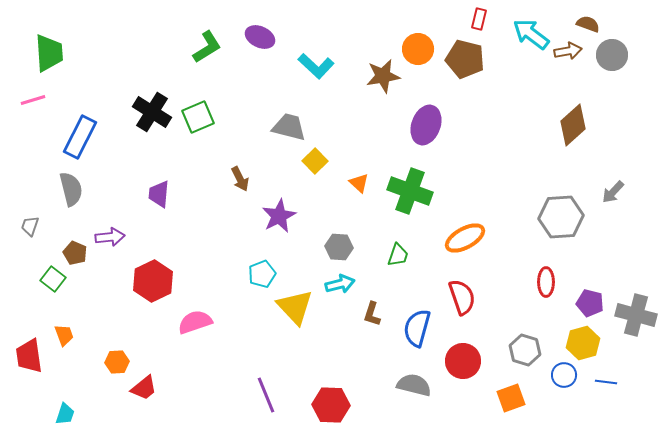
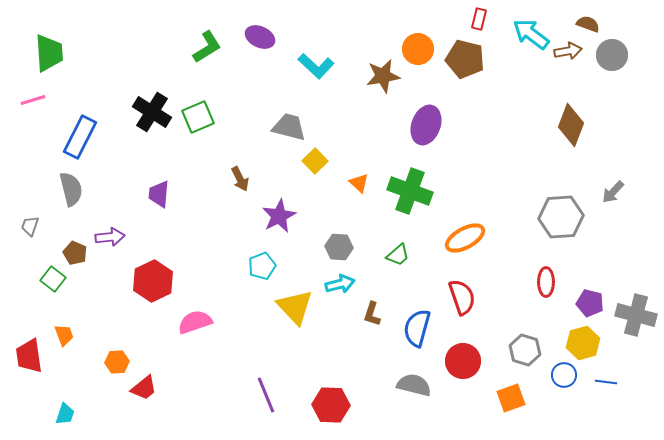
brown diamond at (573, 125): moved 2 px left; rotated 27 degrees counterclockwise
green trapezoid at (398, 255): rotated 30 degrees clockwise
cyan pentagon at (262, 274): moved 8 px up
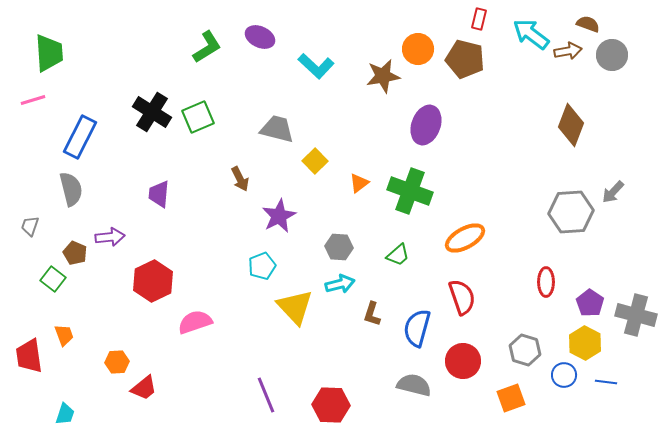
gray trapezoid at (289, 127): moved 12 px left, 2 px down
orange triangle at (359, 183): rotated 40 degrees clockwise
gray hexagon at (561, 217): moved 10 px right, 5 px up
purple pentagon at (590, 303): rotated 20 degrees clockwise
yellow hexagon at (583, 343): moved 2 px right; rotated 16 degrees counterclockwise
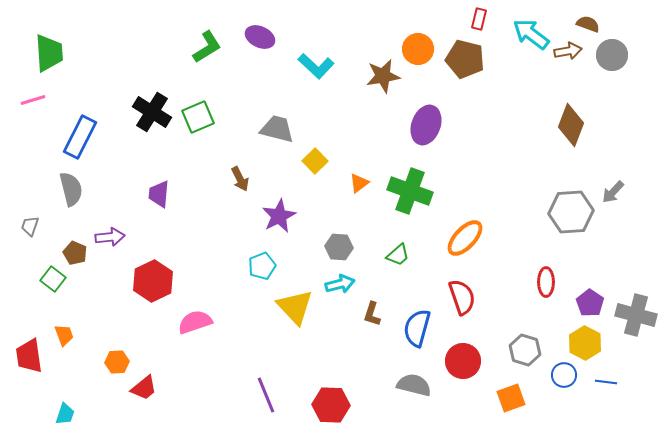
orange ellipse at (465, 238): rotated 18 degrees counterclockwise
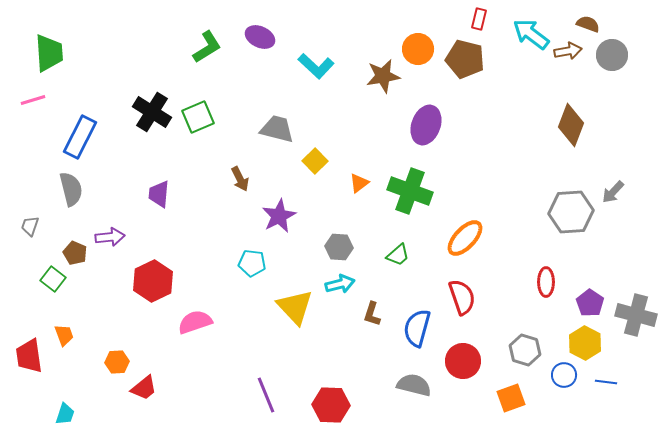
cyan pentagon at (262, 266): moved 10 px left, 3 px up; rotated 28 degrees clockwise
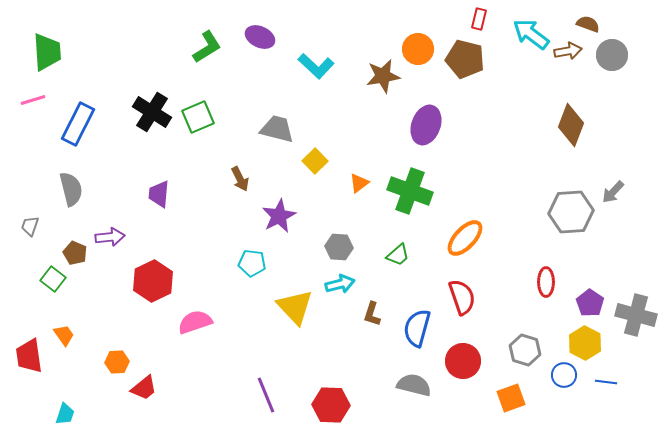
green trapezoid at (49, 53): moved 2 px left, 1 px up
blue rectangle at (80, 137): moved 2 px left, 13 px up
orange trapezoid at (64, 335): rotated 15 degrees counterclockwise
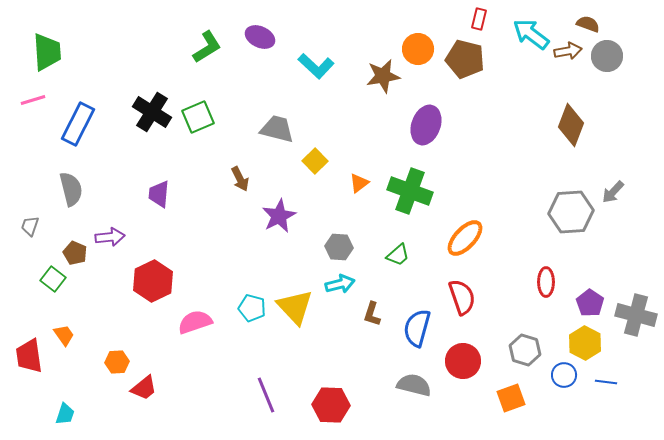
gray circle at (612, 55): moved 5 px left, 1 px down
cyan pentagon at (252, 263): moved 45 px down; rotated 8 degrees clockwise
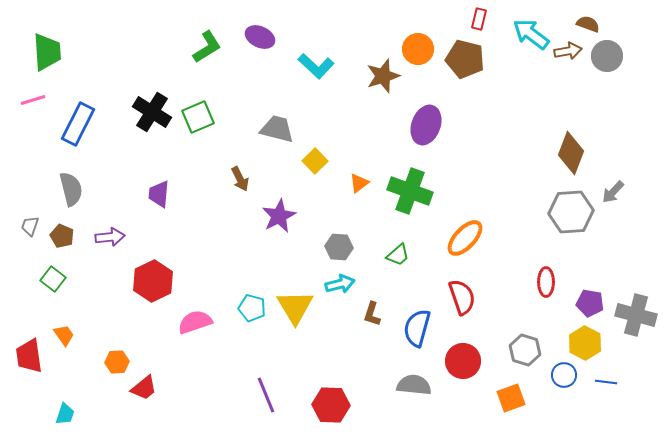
brown star at (383, 76): rotated 8 degrees counterclockwise
brown diamond at (571, 125): moved 28 px down
brown pentagon at (75, 253): moved 13 px left, 17 px up
purple pentagon at (590, 303): rotated 24 degrees counterclockwise
yellow triangle at (295, 307): rotated 12 degrees clockwise
gray semicircle at (414, 385): rotated 8 degrees counterclockwise
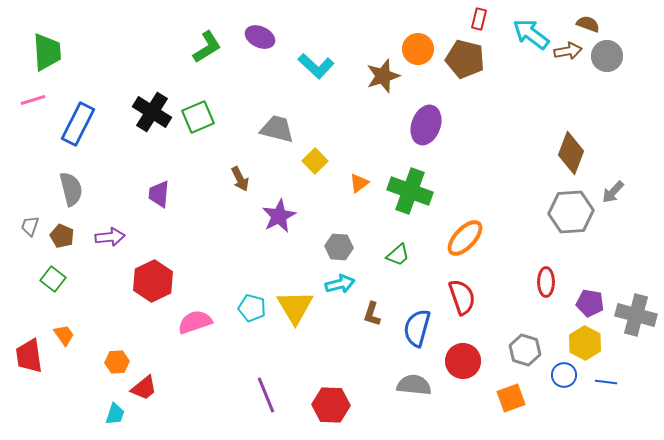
cyan trapezoid at (65, 414): moved 50 px right
